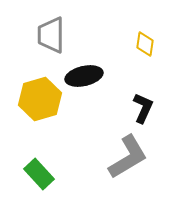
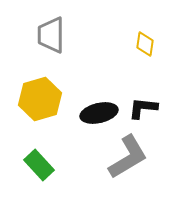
black ellipse: moved 15 px right, 37 px down
black L-shape: rotated 108 degrees counterclockwise
green rectangle: moved 9 px up
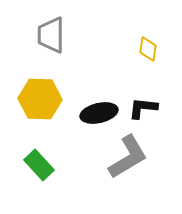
yellow diamond: moved 3 px right, 5 px down
yellow hexagon: rotated 18 degrees clockwise
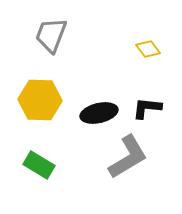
gray trapezoid: rotated 21 degrees clockwise
yellow diamond: rotated 45 degrees counterclockwise
yellow hexagon: moved 1 px down
black L-shape: moved 4 px right
green rectangle: rotated 16 degrees counterclockwise
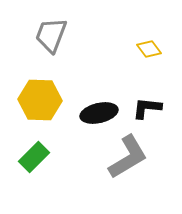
yellow diamond: moved 1 px right
green rectangle: moved 5 px left, 8 px up; rotated 76 degrees counterclockwise
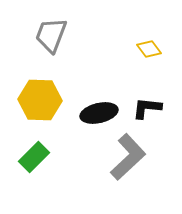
gray L-shape: rotated 12 degrees counterclockwise
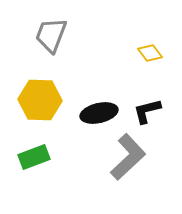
yellow diamond: moved 1 px right, 4 px down
black L-shape: moved 3 px down; rotated 20 degrees counterclockwise
green rectangle: rotated 24 degrees clockwise
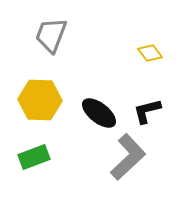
black ellipse: rotated 51 degrees clockwise
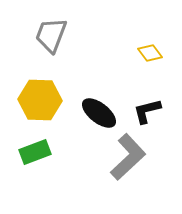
green rectangle: moved 1 px right, 5 px up
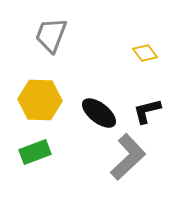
yellow diamond: moved 5 px left
